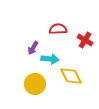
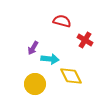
red semicircle: moved 4 px right, 8 px up; rotated 18 degrees clockwise
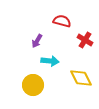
purple arrow: moved 4 px right, 7 px up
cyan arrow: moved 2 px down
yellow diamond: moved 10 px right, 2 px down
yellow circle: moved 2 px left, 1 px down
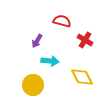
yellow diamond: moved 1 px right, 1 px up
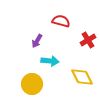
red semicircle: moved 1 px left
red cross: moved 3 px right; rotated 28 degrees clockwise
yellow circle: moved 1 px left, 1 px up
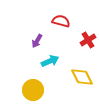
cyan arrow: rotated 30 degrees counterclockwise
yellow circle: moved 1 px right, 6 px down
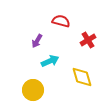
yellow diamond: rotated 10 degrees clockwise
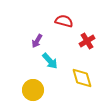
red semicircle: moved 3 px right
red cross: moved 1 px left, 1 px down
cyan arrow: rotated 72 degrees clockwise
yellow diamond: moved 1 px down
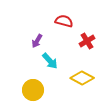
yellow diamond: rotated 45 degrees counterclockwise
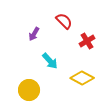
red semicircle: rotated 30 degrees clockwise
purple arrow: moved 3 px left, 7 px up
yellow circle: moved 4 px left
